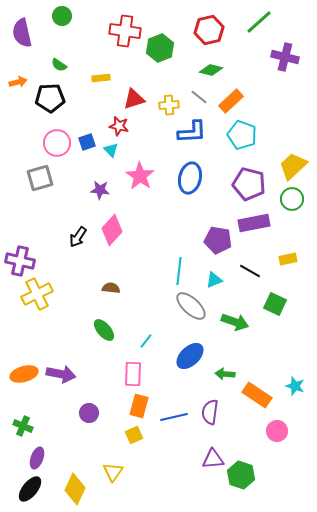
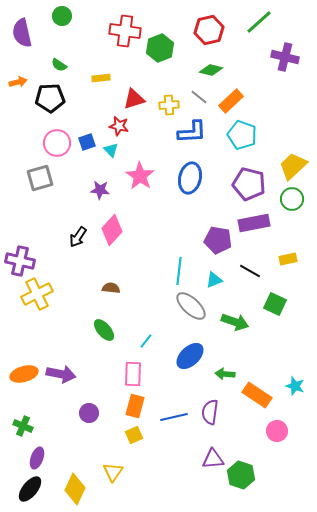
orange rectangle at (139, 406): moved 4 px left
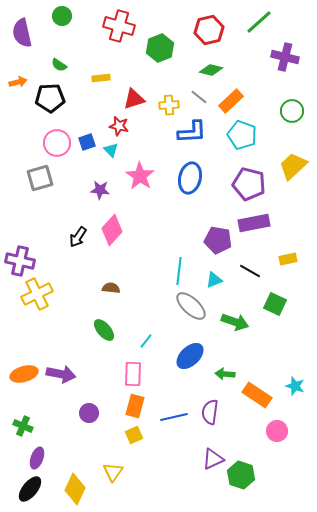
red cross at (125, 31): moved 6 px left, 5 px up; rotated 8 degrees clockwise
green circle at (292, 199): moved 88 px up
purple triangle at (213, 459): rotated 20 degrees counterclockwise
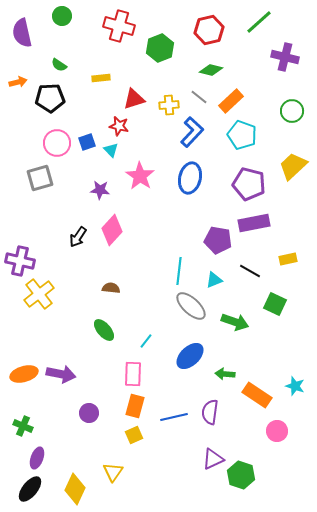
blue L-shape at (192, 132): rotated 44 degrees counterclockwise
yellow cross at (37, 294): moved 2 px right; rotated 12 degrees counterclockwise
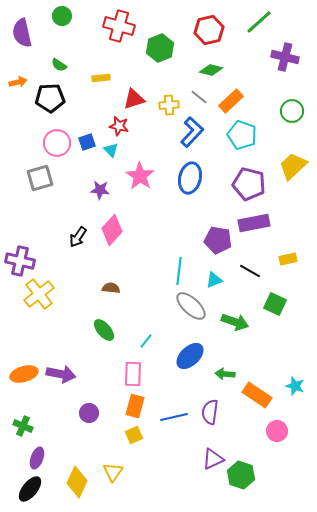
yellow diamond at (75, 489): moved 2 px right, 7 px up
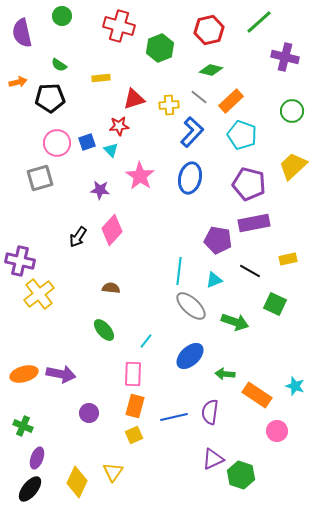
red star at (119, 126): rotated 18 degrees counterclockwise
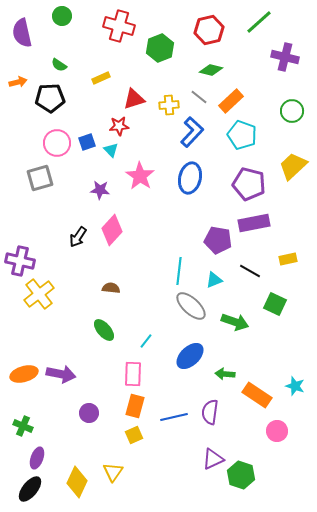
yellow rectangle at (101, 78): rotated 18 degrees counterclockwise
